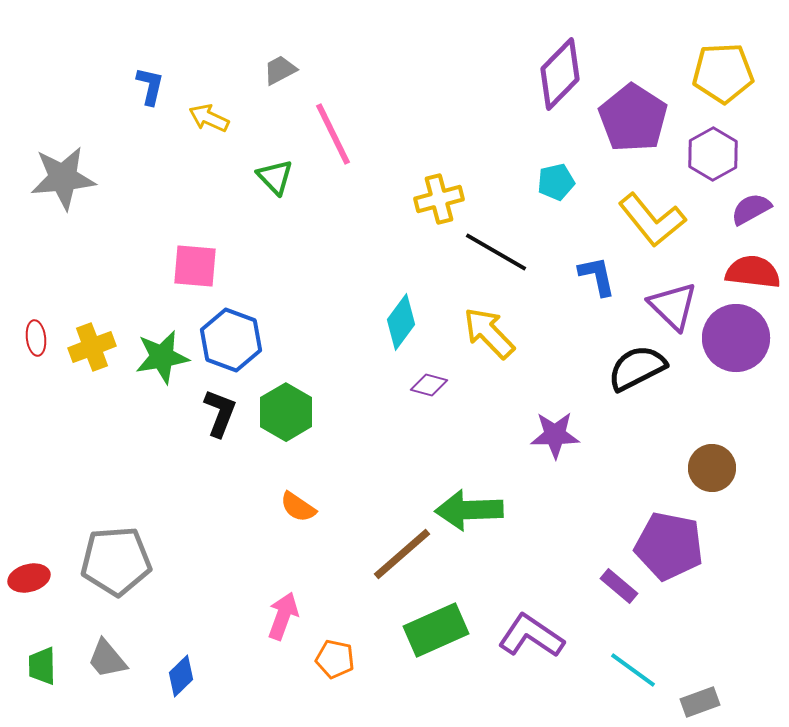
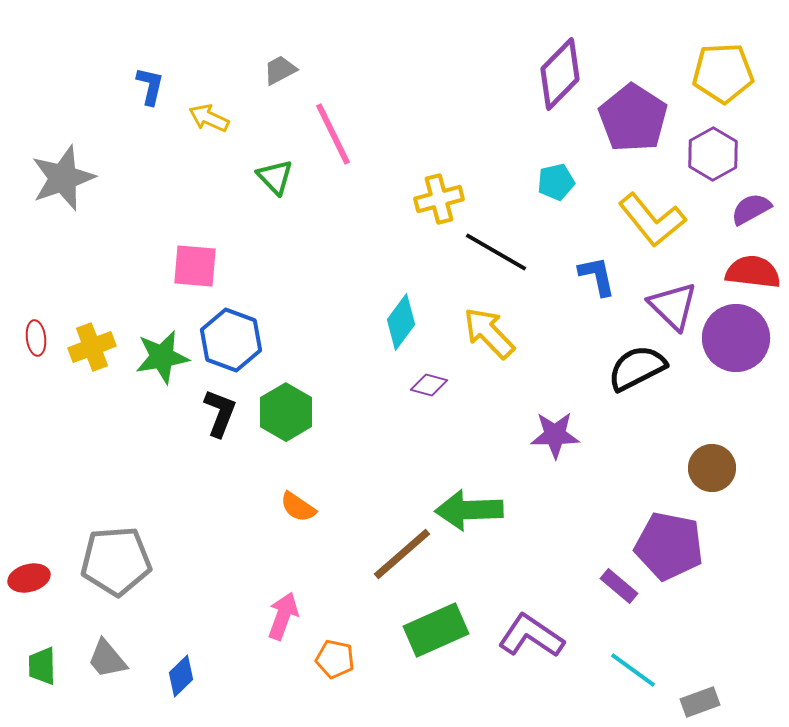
gray star at (63, 178): rotated 14 degrees counterclockwise
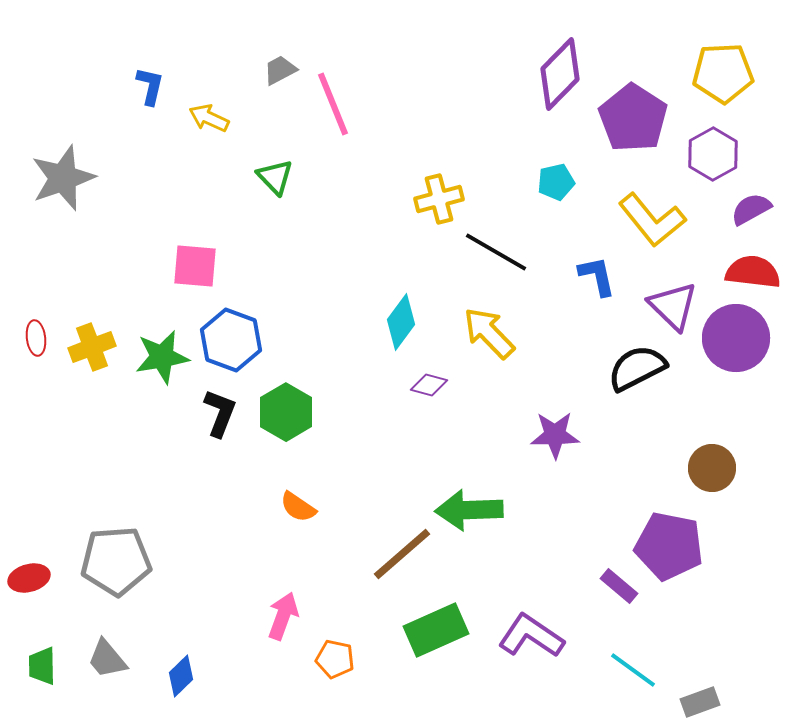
pink line at (333, 134): moved 30 px up; rotated 4 degrees clockwise
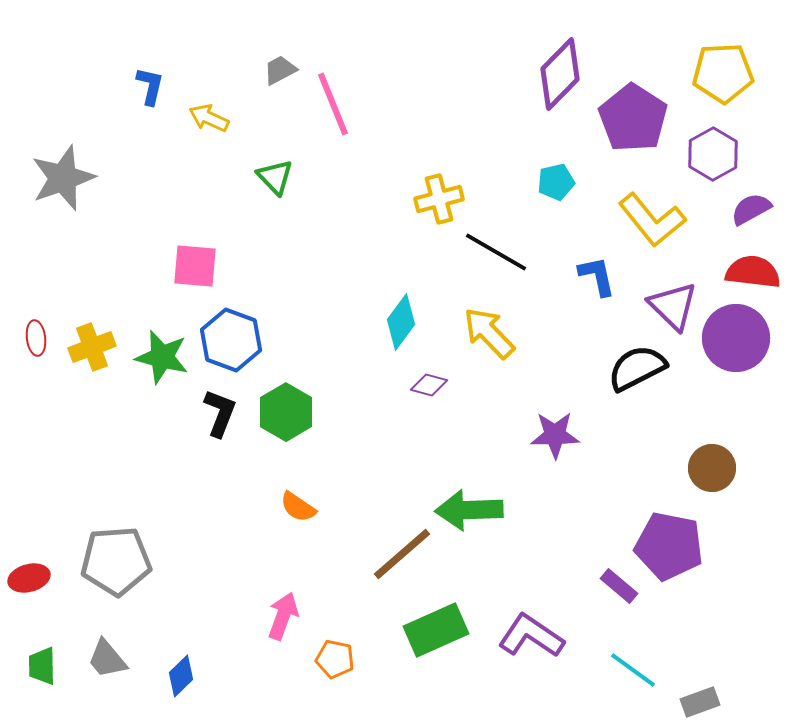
green star at (162, 357): rotated 24 degrees clockwise
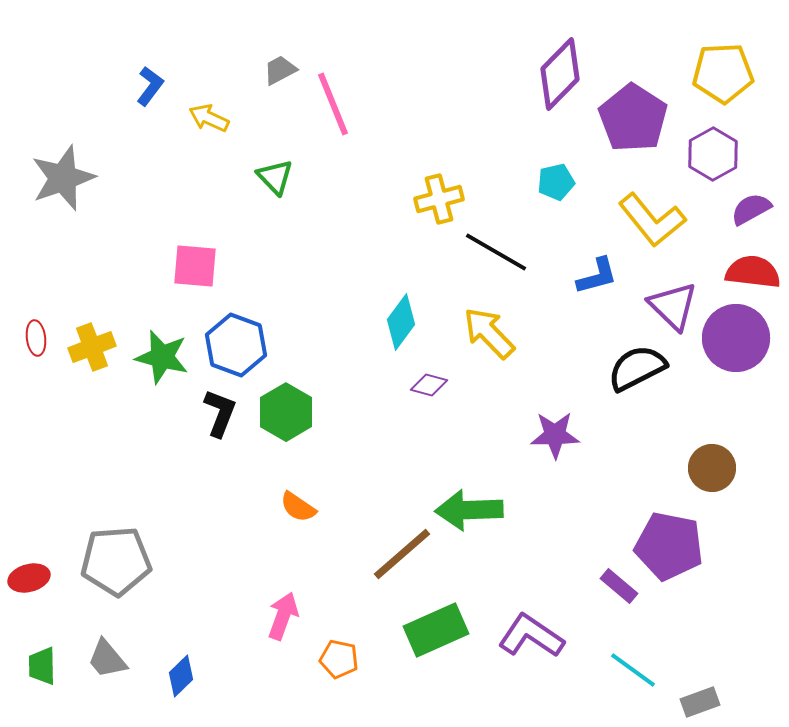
blue L-shape at (150, 86): rotated 24 degrees clockwise
blue L-shape at (597, 276): rotated 87 degrees clockwise
blue hexagon at (231, 340): moved 5 px right, 5 px down
orange pentagon at (335, 659): moved 4 px right
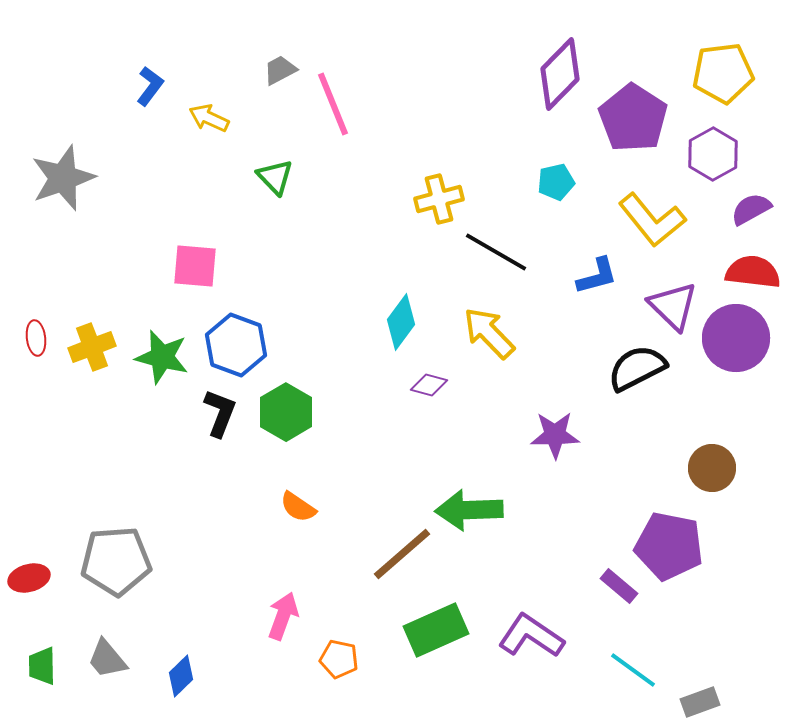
yellow pentagon at (723, 73): rotated 4 degrees counterclockwise
